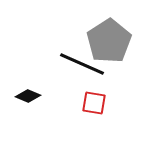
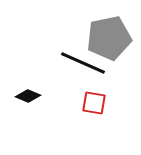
gray pentagon: moved 3 px up; rotated 21 degrees clockwise
black line: moved 1 px right, 1 px up
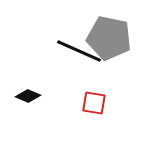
gray pentagon: rotated 24 degrees clockwise
black line: moved 4 px left, 12 px up
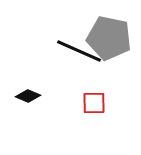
red square: rotated 10 degrees counterclockwise
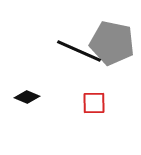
gray pentagon: moved 3 px right, 5 px down
black diamond: moved 1 px left, 1 px down
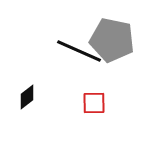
gray pentagon: moved 3 px up
black diamond: rotated 60 degrees counterclockwise
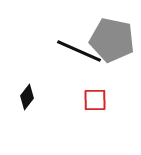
black diamond: rotated 15 degrees counterclockwise
red square: moved 1 px right, 3 px up
